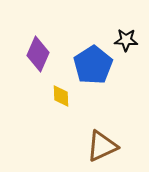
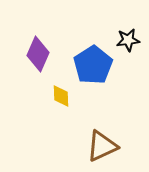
black star: moved 2 px right; rotated 10 degrees counterclockwise
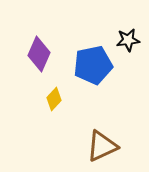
purple diamond: moved 1 px right
blue pentagon: rotated 21 degrees clockwise
yellow diamond: moved 7 px left, 3 px down; rotated 45 degrees clockwise
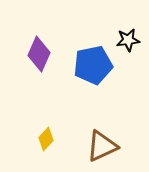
yellow diamond: moved 8 px left, 40 px down
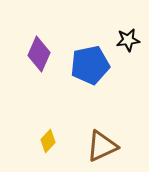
blue pentagon: moved 3 px left
yellow diamond: moved 2 px right, 2 px down
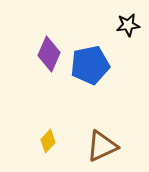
black star: moved 15 px up
purple diamond: moved 10 px right
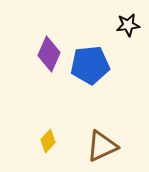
blue pentagon: rotated 6 degrees clockwise
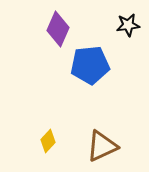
purple diamond: moved 9 px right, 25 px up
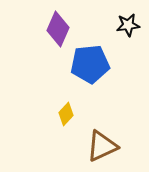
blue pentagon: moved 1 px up
yellow diamond: moved 18 px right, 27 px up
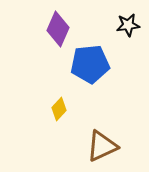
yellow diamond: moved 7 px left, 5 px up
